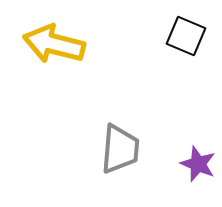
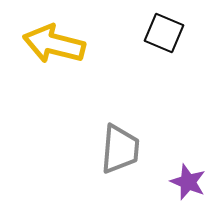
black square: moved 22 px left, 3 px up
purple star: moved 10 px left, 18 px down
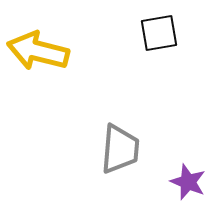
black square: moved 5 px left; rotated 33 degrees counterclockwise
yellow arrow: moved 16 px left, 7 px down
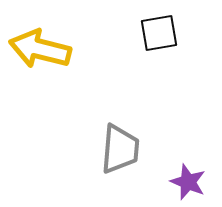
yellow arrow: moved 2 px right, 2 px up
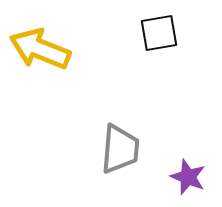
yellow arrow: rotated 8 degrees clockwise
purple star: moved 5 px up
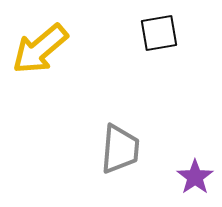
yellow arrow: rotated 62 degrees counterclockwise
purple star: moved 7 px right; rotated 15 degrees clockwise
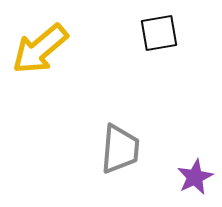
purple star: rotated 9 degrees clockwise
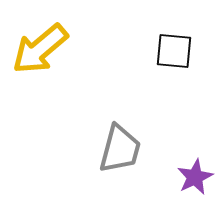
black square: moved 15 px right, 18 px down; rotated 15 degrees clockwise
gray trapezoid: rotated 10 degrees clockwise
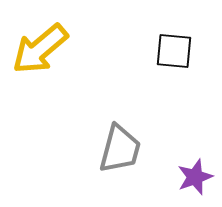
purple star: rotated 6 degrees clockwise
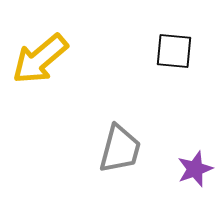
yellow arrow: moved 10 px down
purple star: moved 8 px up
